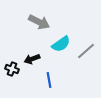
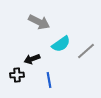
black cross: moved 5 px right, 6 px down; rotated 24 degrees counterclockwise
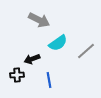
gray arrow: moved 2 px up
cyan semicircle: moved 3 px left, 1 px up
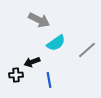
cyan semicircle: moved 2 px left
gray line: moved 1 px right, 1 px up
black arrow: moved 3 px down
black cross: moved 1 px left
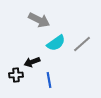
gray line: moved 5 px left, 6 px up
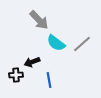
gray arrow: rotated 20 degrees clockwise
cyan semicircle: rotated 72 degrees clockwise
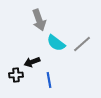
gray arrow: rotated 25 degrees clockwise
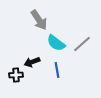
gray arrow: rotated 15 degrees counterclockwise
blue line: moved 8 px right, 10 px up
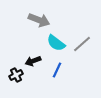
gray arrow: rotated 35 degrees counterclockwise
black arrow: moved 1 px right, 1 px up
blue line: rotated 35 degrees clockwise
black cross: rotated 24 degrees counterclockwise
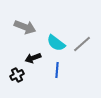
gray arrow: moved 14 px left, 7 px down
black arrow: moved 3 px up
blue line: rotated 21 degrees counterclockwise
black cross: moved 1 px right
